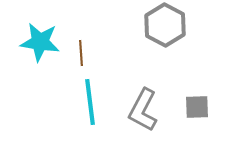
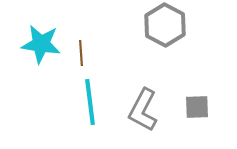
cyan star: moved 1 px right, 2 px down
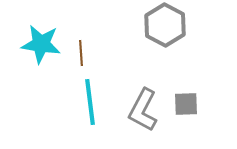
gray square: moved 11 px left, 3 px up
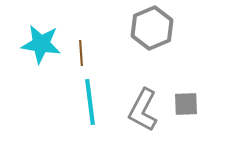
gray hexagon: moved 13 px left, 3 px down; rotated 9 degrees clockwise
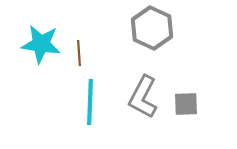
gray hexagon: rotated 12 degrees counterclockwise
brown line: moved 2 px left
cyan line: rotated 9 degrees clockwise
gray L-shape: moved 13 px up
